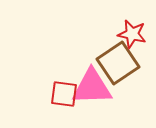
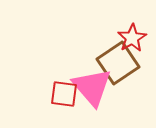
red star: moved 4 px down; rotated 28 degrees clockwise
pink triangle: rotated 51 degrees clockwise
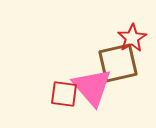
brown square: rotated 21 degrees clockwise
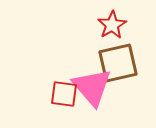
red star: moved 20 px left, 13 px up
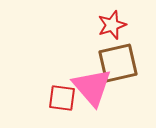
red star: rotated 12 degrees clockwise
red square: moved 2 px left, 4 px down
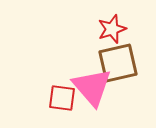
red star: moved 4 px down
